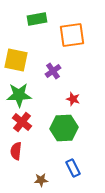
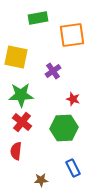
green rectangle: moved 1 px right, 1 px up
yellow square: moved 3 px up
green star: moved 2 px right
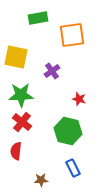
purple cross: moved 1 px left
red star: moved 6 px right
green hexagon: moved 4 px right, 3 px down; rotated 16 degrees clockwise
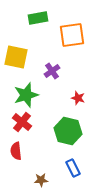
green star: moved 5 px right; rotated 15 degrees counterclockwise
red star: moved 1 px left, 1 px up
red semicircle: rotated 12 degrees counterclockwise
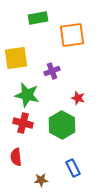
yellow square: moved 1 px down; rotated 20 degrees counterclockwise
purple cross: rotated 14 degrees clockwise
green star: moved 1 px right; rotated 30 degrees clockwise
red cross: moved 1 px right, 1 px down; rotated 24 degrees counterclockwise
green hexagon: moved 6 px left, 6 px up; rotated 16 degrees clockwise
red semicircle: moved 6 px down
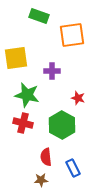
green rectangle: moved 1 px right, 2 px up; rotated 30 degrees clockwise
purple cross: rotated 21 degrees clockwise
red semicircle: moved 30 px right
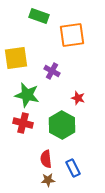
purple cross: rotated 28 degrees clockwise
red semicircle: moved 2 px down
brown star: moved 7 px right
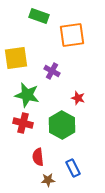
red semicircle: moved 8 px left, 2 px up
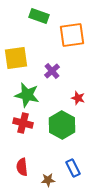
purple cross: rotated 21 degrees clockwise
red semicircle: moved 16 px left, 10 px down
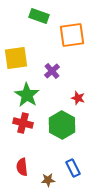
green star: rotated 20 degrees clockwise
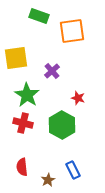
orange square: moved 4 px up
blue rectangle: moved 2 px down
brown star: rotated 24 degrees counterclockwise
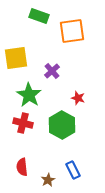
green star: moved 2 px right
